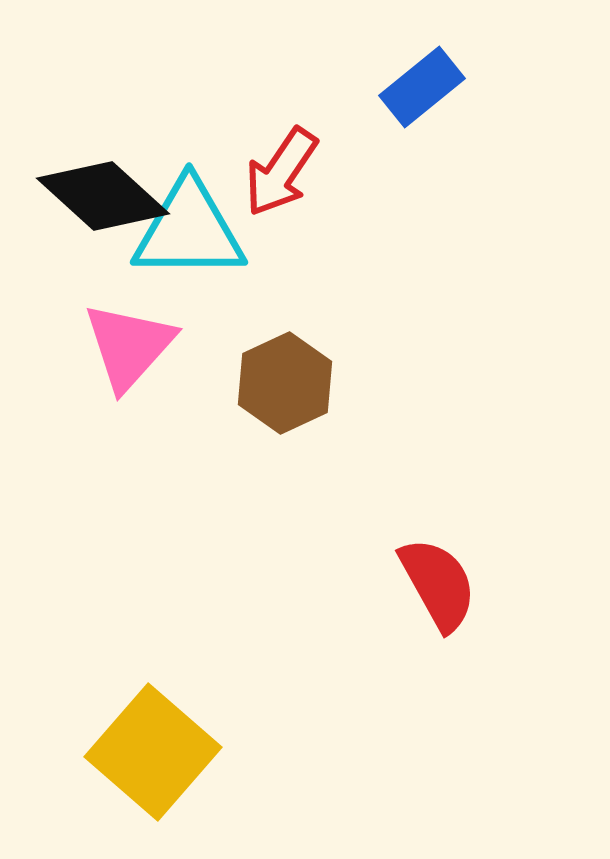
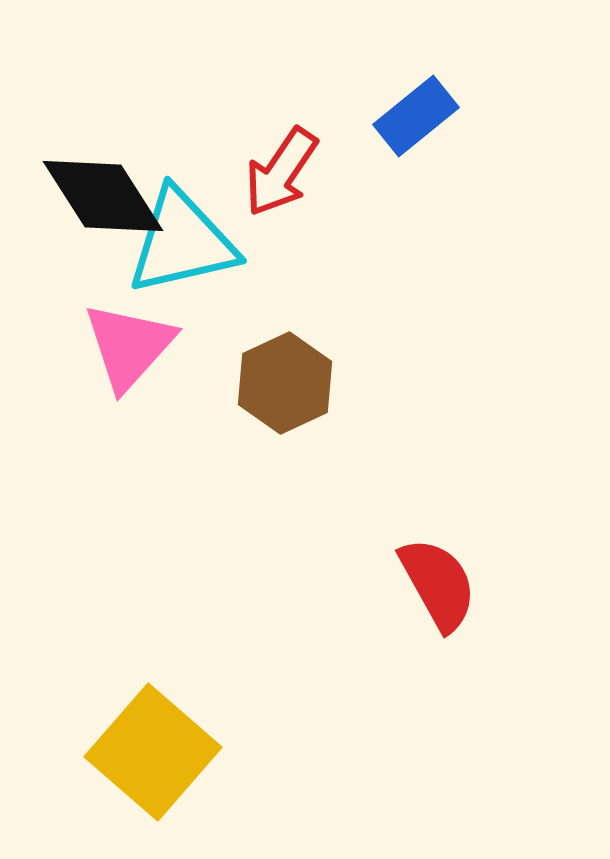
blue rectangle: moved 6 px left, 29 px down
black diamond: rotated 15 degrees clockwise
cyan triangle: moved 7 px left, 12 px down; rotated 13 degrees counterclockwise
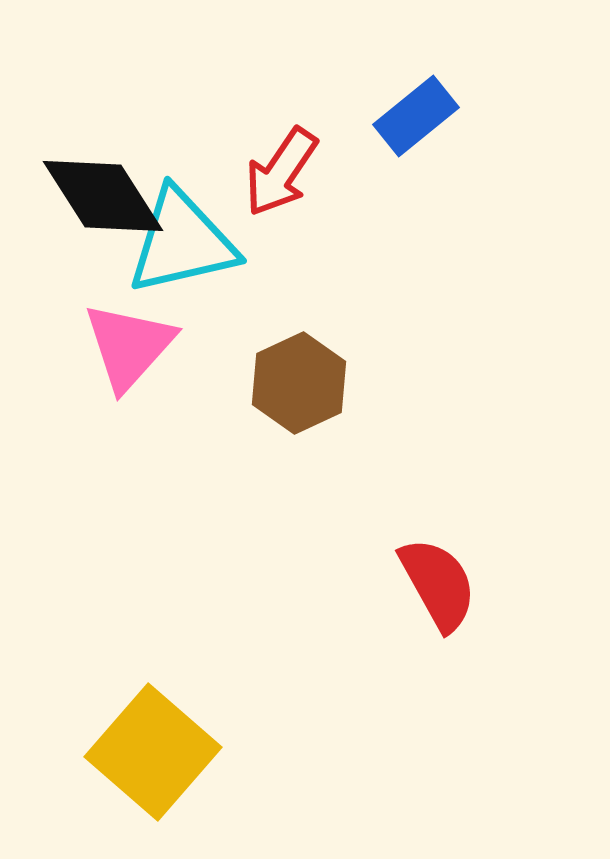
brown hexagon: moved 14 px right
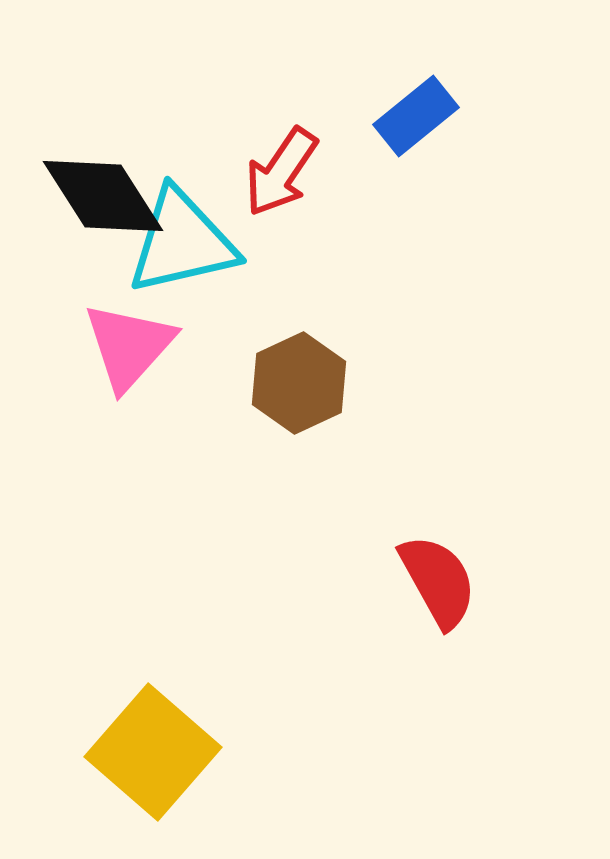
red semicircle: moved 3 px up
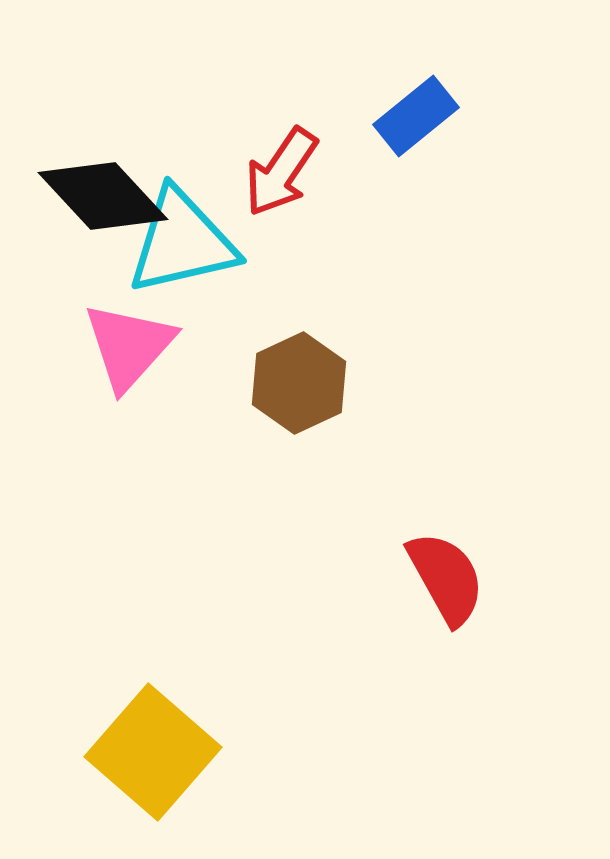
black diamond: rotated 10 degrees counterclockwise
red semicircle: moved 8 px right, 3 px up
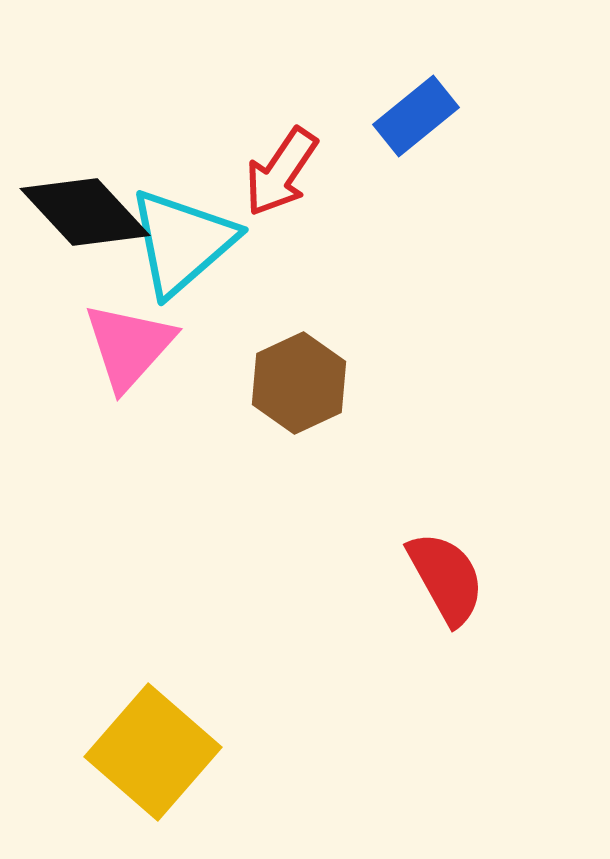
black diamond: moved 18 px left, 16 px down
cyan triangle: rotated 28 degrees counterclockwise
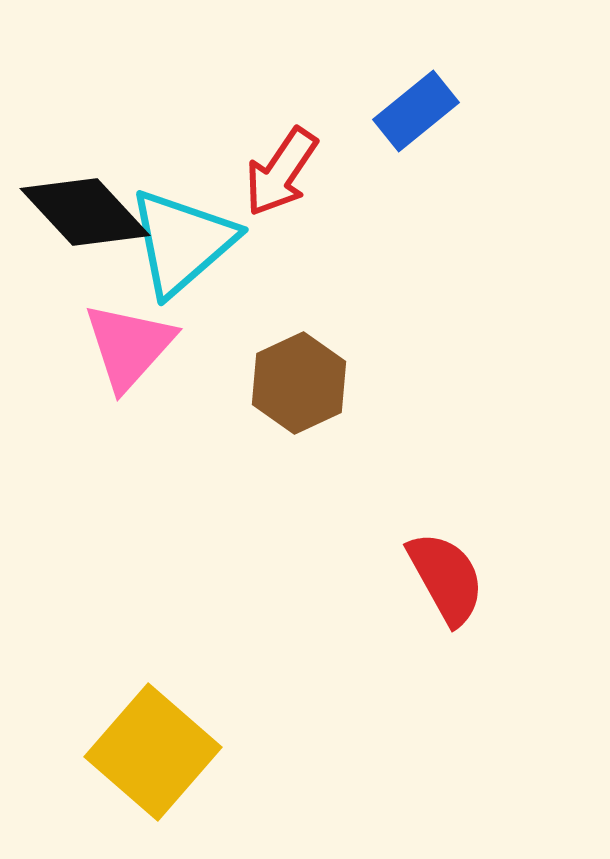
blue rectangle: moved 5 px up
